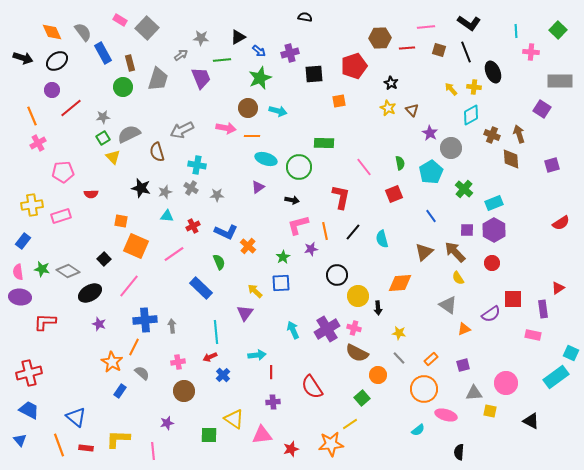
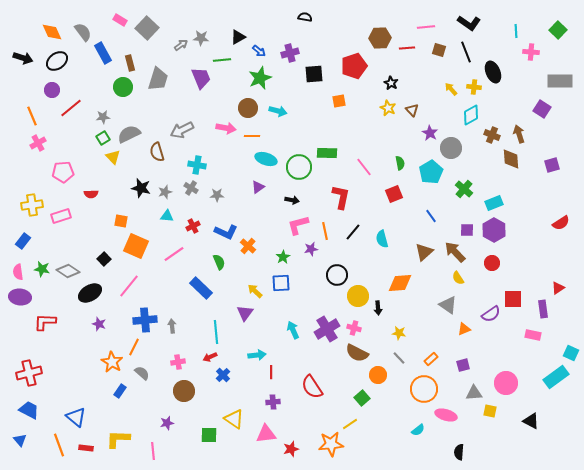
gray arrow at (181, 55): moved 10 px up
green rectangle at (324, 143): moved 3 px right, 10 px down
pink triangle at (262, 435): moved 4 px right, 1 px up
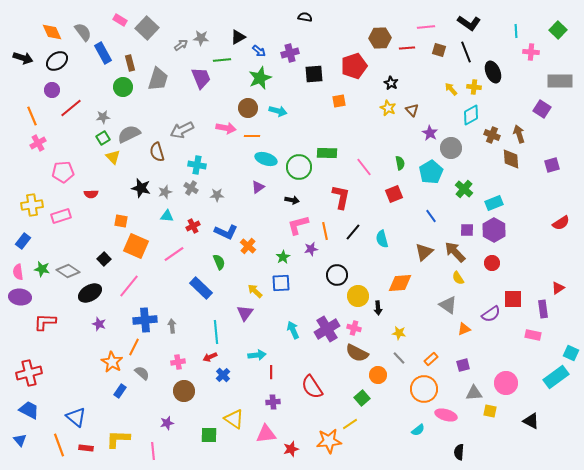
orange star at (331, 444): moved 2 px left, 3 px up
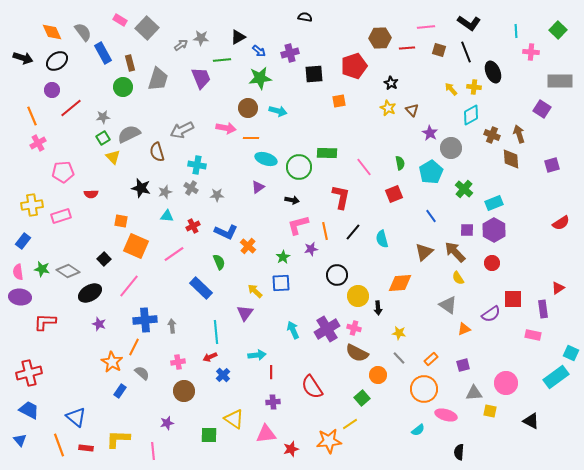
green star at (260, 78): rotated 15 degrees clockwise
orange line at (252, 136): moved 1 px left, 2 px down
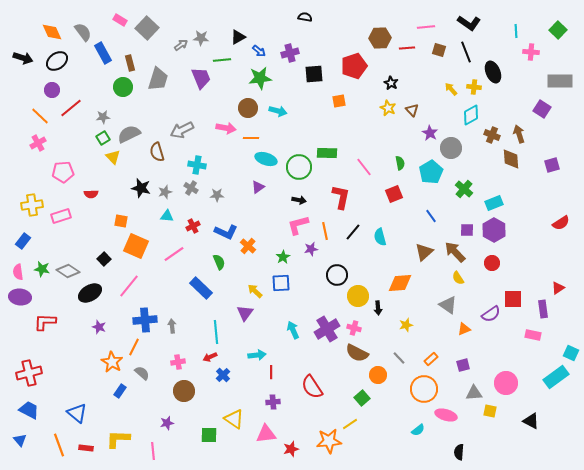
orange line at (32, 116): moved 8 px right; rotated 24 degrees counterclockwise
black arrow at (292, 200): moved 7 px right
cyan semicircle at (382, 239): moved 2 px left, 2 px up
purple star at (99, 324): moved 3 px down
yellow star at (399, 333): moved 7 px right, 8 px up; rotated 24 degrees counterclockwise
blue triangle at (76, 417): moved 1 px right, 4 px up
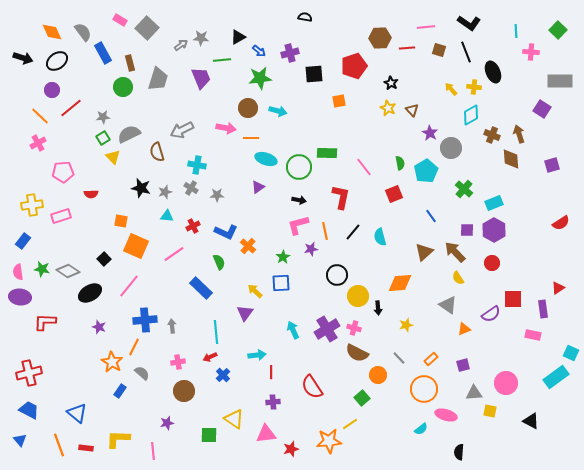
cyan pentagon at (431, 172): moved 5 px left, 1 px up
cyan semicircle at (418, 430): moved 3 px right, 1 px up
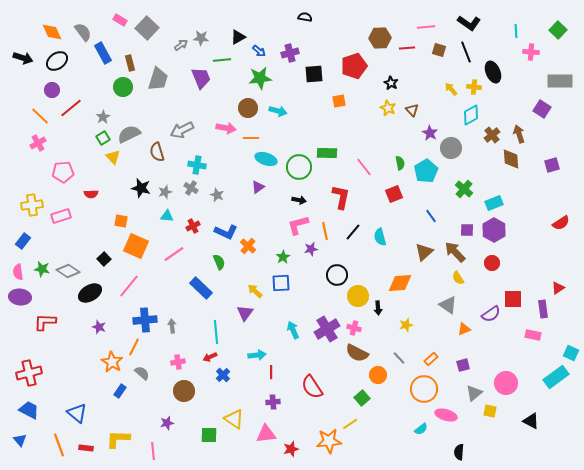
gray star at (103, 117): rotated 24 degrees counterclockwise
brown cross at (492, 135): rotated 28 degrees clockwise
gray star at (217, 195): rotated 24 degrees clockwise
gray triangle at (474, 393): rotated 36 degrees counterclockwise
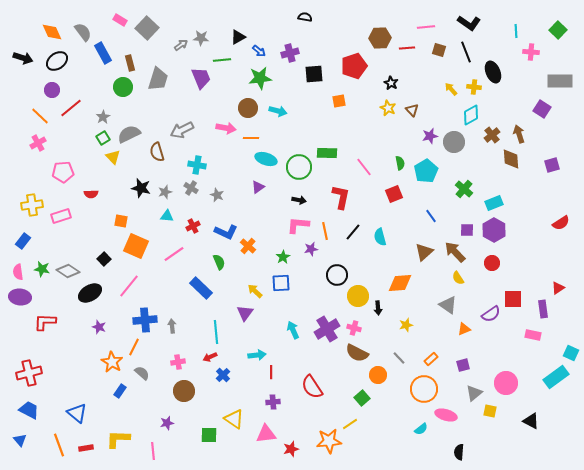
purple star at (430, 133): moved 3 px down; rotated 28 degrees clockwise
gray circle at (451, 148): moved 3 px right, 6 px up
pink L-shape at (298, 225): rotated 20 degrees clockwise
red rectangle at (86, 448): rotated 16 degrees counterclockwise
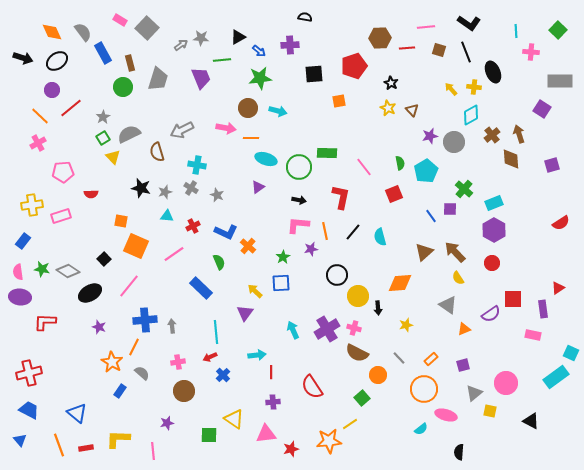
purple cross at (290, 53): moved 8 px up; rotated 12 degrees clockwise
purple square at (467, 230): moved 17 px left, 21 px up
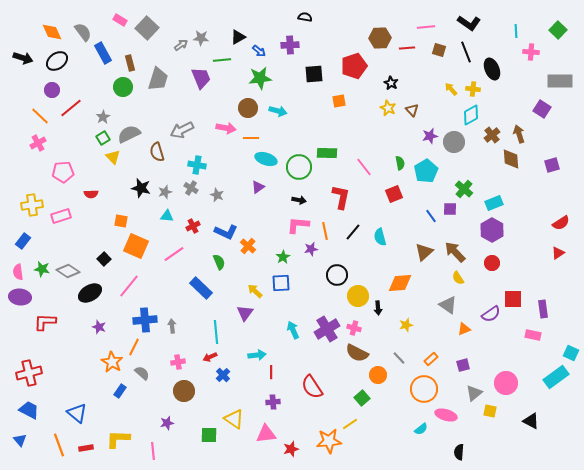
black ellipse at (493, 72): moved 1 px left, 3 px up
yellow cross at (474, 87): moved 1 px left, 2 px down
purple hexagon at (494, 230): moved 2 px left
red triangle at (558, 288): moved 35 px up
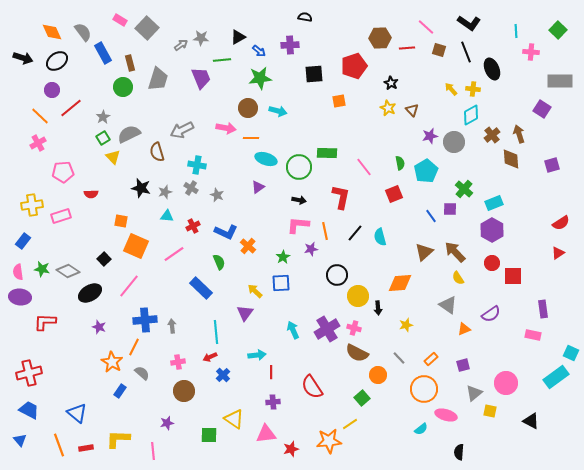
pink line at (426, 27): rotated 48 degrees clockwise
black line at (353, 232): moved 2 px right, 1 px down
red square at (513, 299): moved 23 px up
